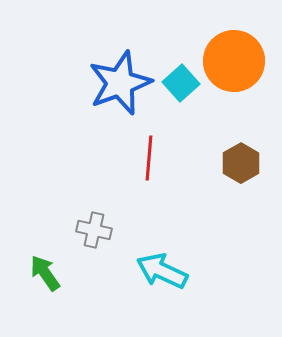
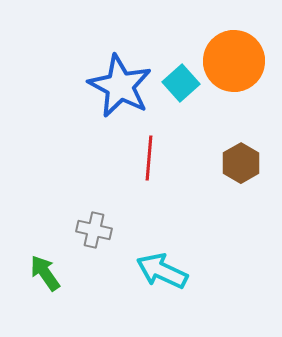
blue star: moved 3 px down; rotated 24 degrees counterclockwise
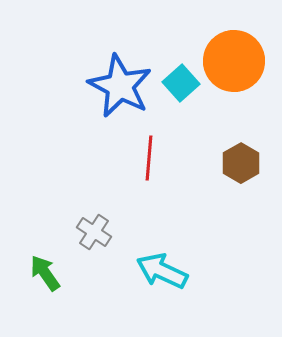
gray cross: moved 2 px down; rotated 20 degrees clockwise
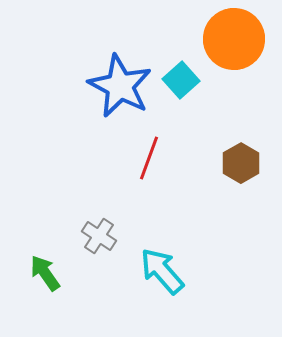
orange circle: moved 22 px up
cyan square: moved 3 px up
red line: rotated 15 degrees clockwise
gray cross: moved 5 px right, 4 px down
cyan arrow: rotated 24 degrees clockwise
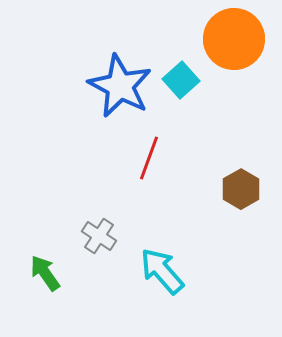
brown hexagon: moved 26 px down
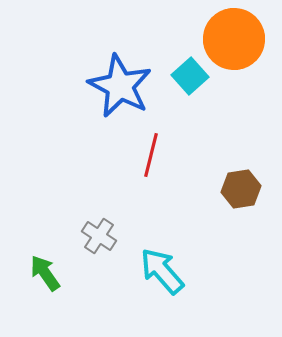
cyan square: moved 9 px right, 4 px up
red line: moved 2 px right, 3 px up; rotated 6 degrees counterclockwise
brown hexagon: rotated 21 degrees clockwise
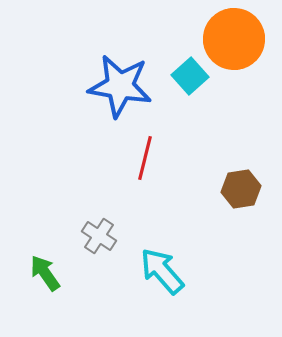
blue star: rotated 18 degrees counterclockwise
red line: moved 6 px left, 3 px down
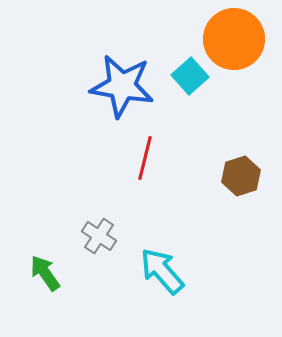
blue star: moved 2 px right
brown hexagon: moved 13 px up; rotated 9 degrees counterclockwise
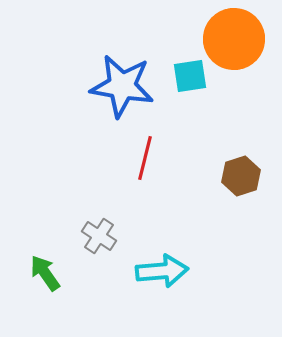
cyan square: rotated 33 degrees clockwise
cyan arrow: rotated 126 degrees clockwise
